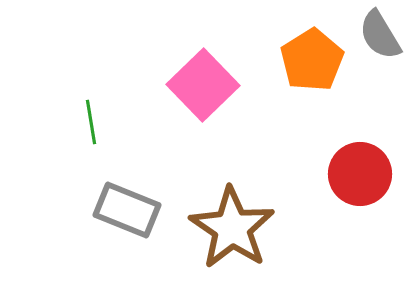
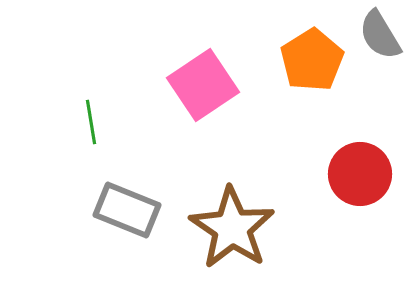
pink square: rotated 10 degrees clockwise
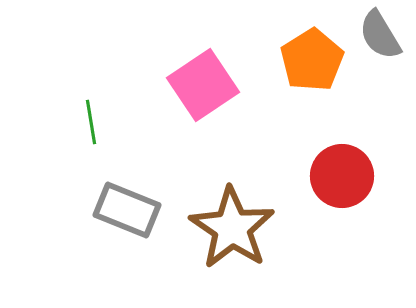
red circle: moved 18 px left, 2 px down
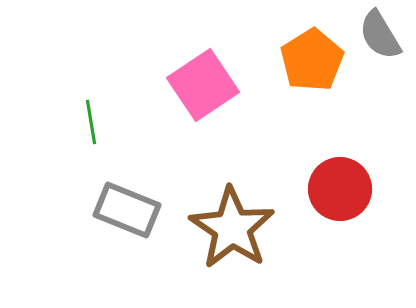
red circle: moved 2 px left, 13 px down
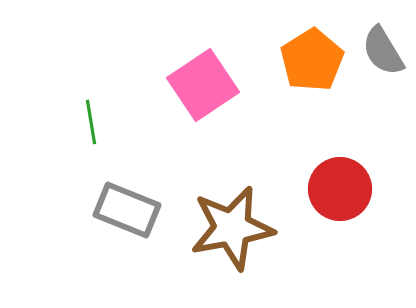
gray semicircle: moved 3 px right, 16 px down
brown star: rotated 28 degrees clockwise
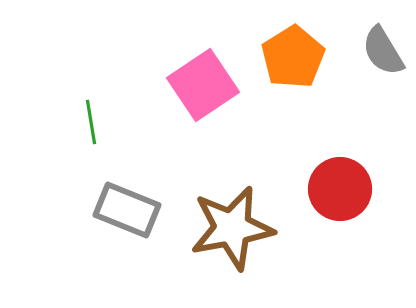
orange pentagon: moved 19 px left, 3 px up
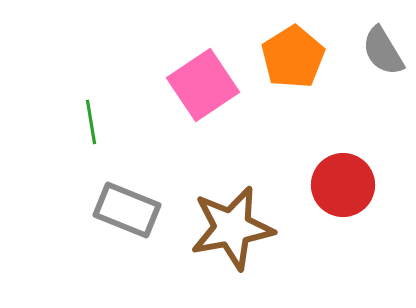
red circle: moved 3 px right, 4 px up
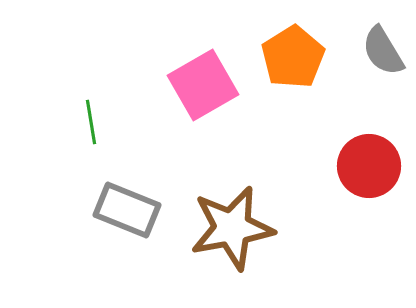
pink square: rotated 4 degrees clockwise
red circle: moved 26 px right, 19 px up
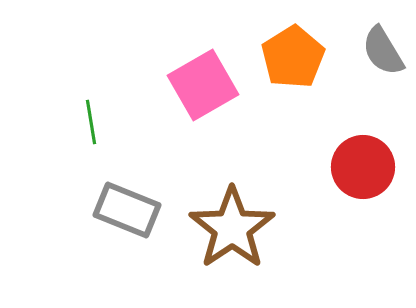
red circle: moved 6 px left, 1 px down
brown star: rotated 24 degrees counterclockwise
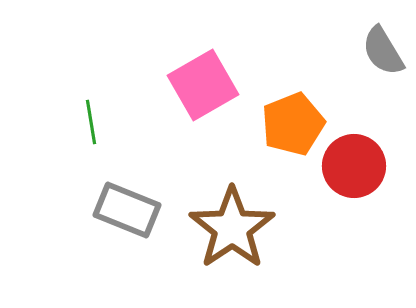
orange pentagon: moved 67 px down; rotated 10 degrees clockwise
red circle: moved 9 px left, 1 px up
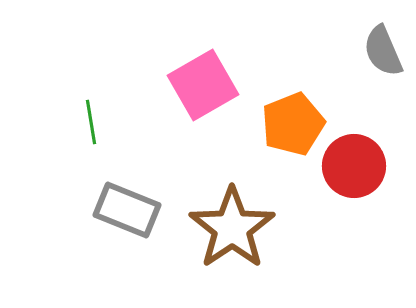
gray semicircle: rotated 8 degrees clockwise
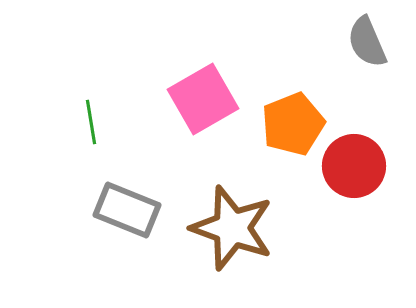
gray semicircle: moved 16 px left, 9 px up
pink square: moved 14 px down
brown star: rotated 18 degrees counterclockwise
